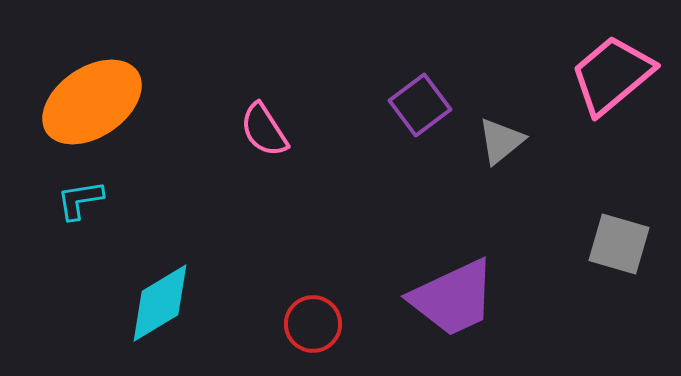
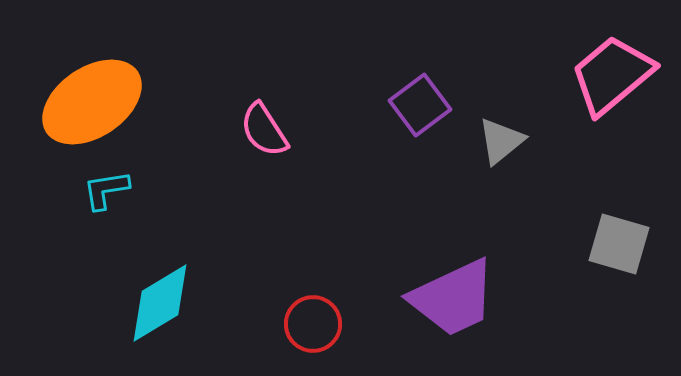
cyan L-shape: moved 26 px right, 10 px up
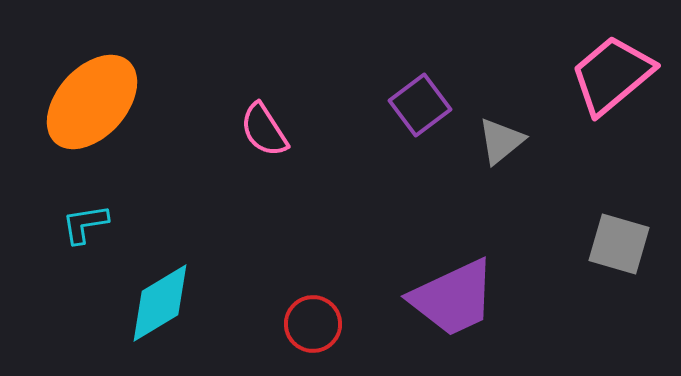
orange ellipse: rotated 14 degrees counterclockwise
cyan L-shape: moved 21 px left, 34 px down
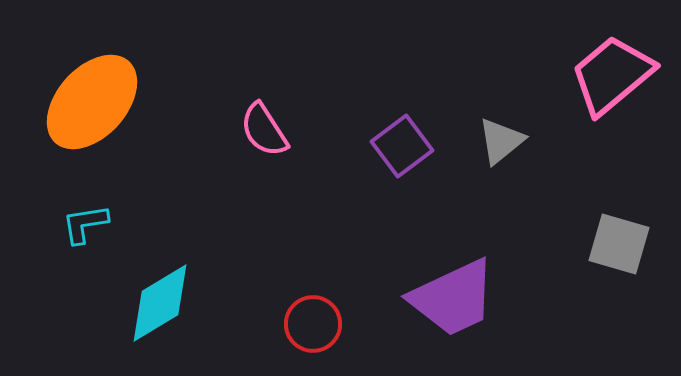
purple square: moved 18 px left, 41 px down
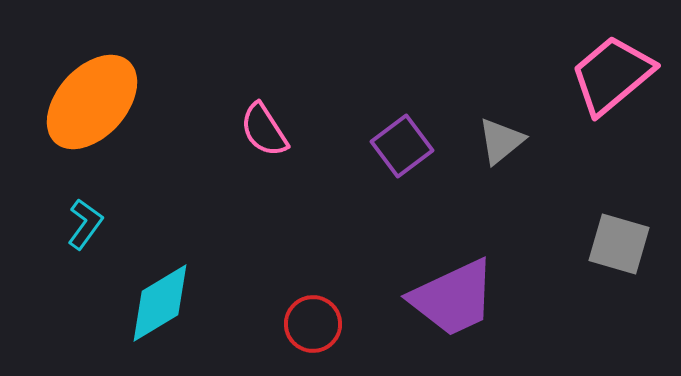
cyan L-shape: rotated 135 degrees clockwise
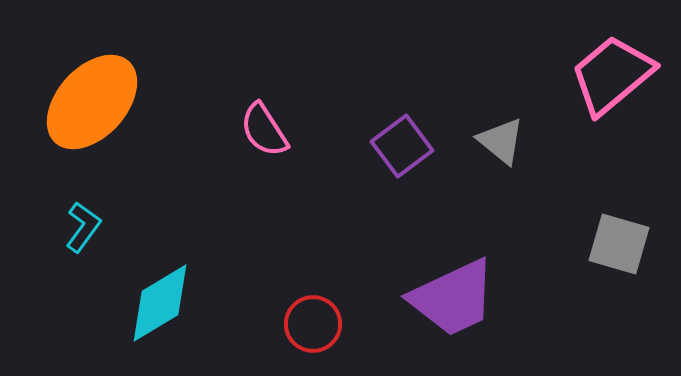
gray triangle: rotated 42 degrees counterclockwise
cyan L-shape: moved 2 px left, 3 px down
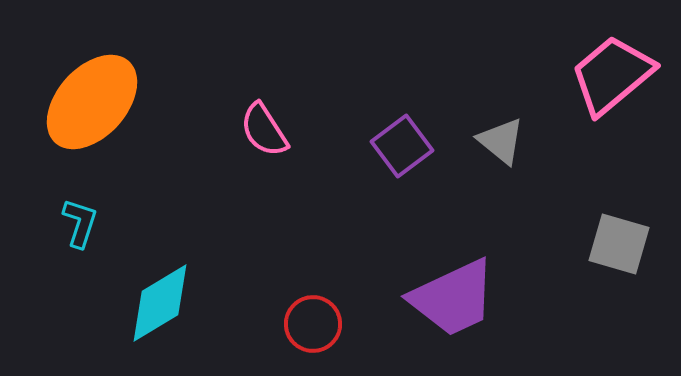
cyan L-shape: moved 3 px left, 4 px up; rotated 18 degrees counterclockwise
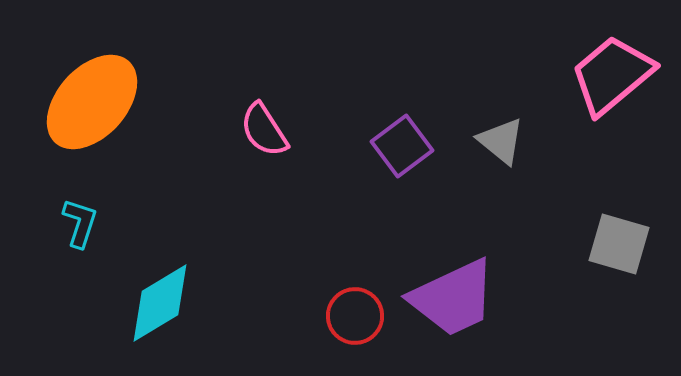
red circle: moved 42 px right, 8 px up
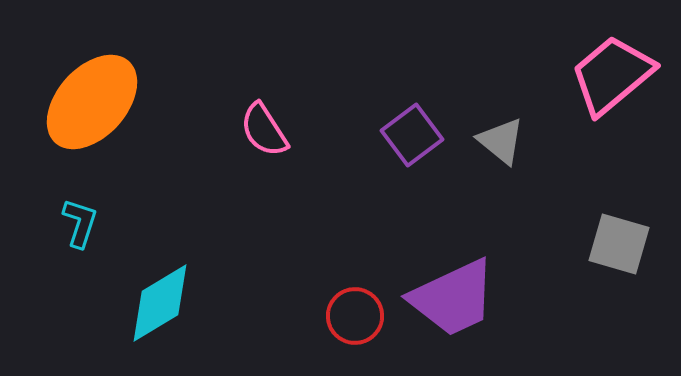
purple square: moved 10 px right, 11 px up
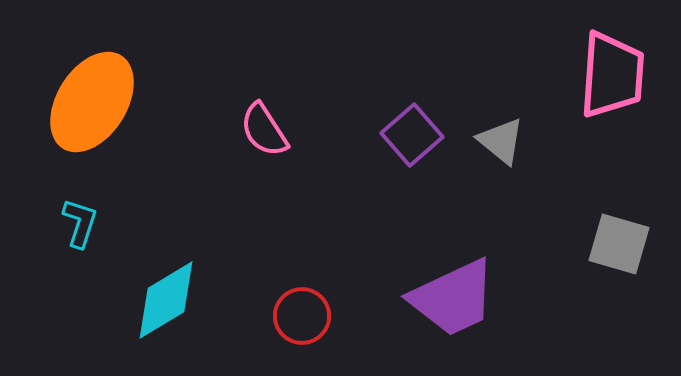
pink trapezoid: rotated 134 degrees clockwise
orange ellipse: rotated 10 degrees counterclockwise
purple square: rotated 4 degrees counterclockwise
cyan diamond: moved 6 px right, 3 px up
red circle: moved 53 px left
